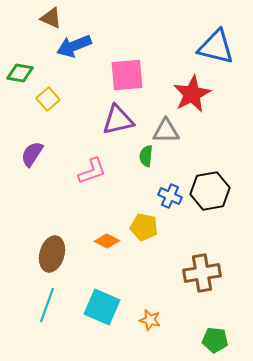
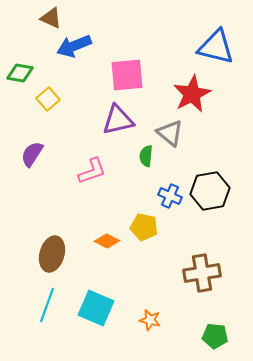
gray triangle: moved 4 px right, 2 px down; rotated 40 degrees clockwise
cyan square: moved 6 px left, 1 px down
green pentagon: moved 4 px up
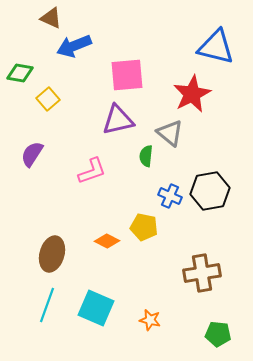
green pentagon: moved 3 px right, 2 px up
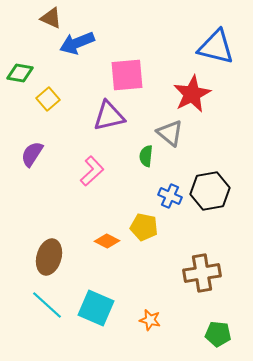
blue arrow: moved 3 px right, 3 px up
purple triangle: moved 9 px left, 4 px up
pink L-shape: rotated 24 degrees counterclockwise
brown ellipse: moved 3 px left, 3 px down
cyan line: rotated 68 degrees counterclockwise
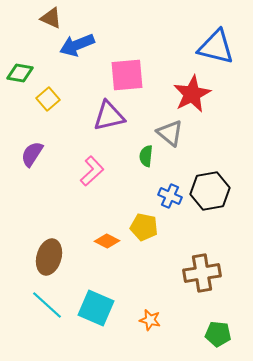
blue arrow: moved 2 px down
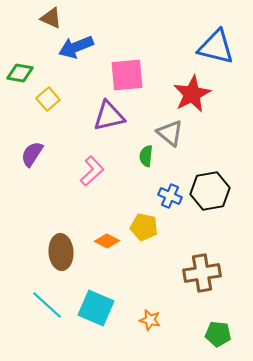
blue arrow: moved 1 px left, 2 px down
brown ellipse: moved 12 px right, 5 px up; rotated 20 degrees counterclockwise
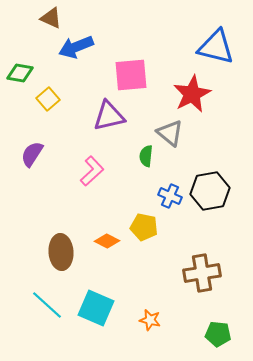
pink square: moved 4 px right
